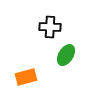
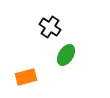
black cross: rotated 30 degrees clockwise
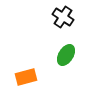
black cross: moved 13 px right, 10 px up
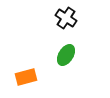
black cross: moved 3 px right, 1 px down
